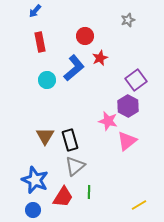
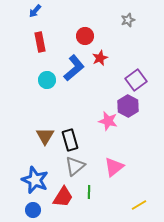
pink triangle: moved 13 px left, 26 px down
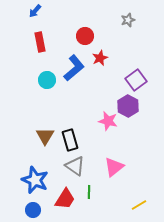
gray triangle: rotated 45 degrees counterclockwise
red trapezoid: moved 2 px right, 2 px down
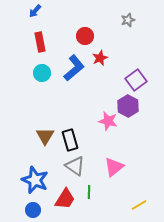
cyan circle: moved 5 px left, 7 px up
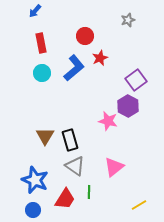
red rectangle: moved 1 px right, 1 px down
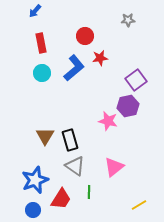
gray star: rotated 16 degrees clockwise
red star: rotated 14 degrees clockwise
purple hexagon: rotated 20 degrees clockwise
blue star: rotated 28 degrees clockwise
red trapezoid: moved 4 px left
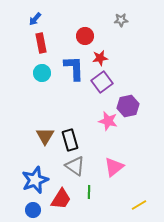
blue arrow: moved 8 px down
gray star: moved 7 px left
blue L-shape: rotated 52 degrees counterclockwise
purple square: moved 34 px left, 2 px down
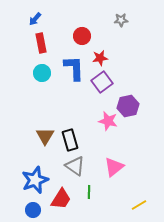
red circle: moved 3 px left
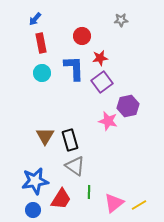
pink triangle: moved 36 px down
blue star: moved 1 px down; rotated 12 degrees clockwise
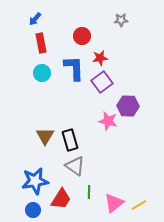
purple hexagon: rotated 15 degrees clockwise
